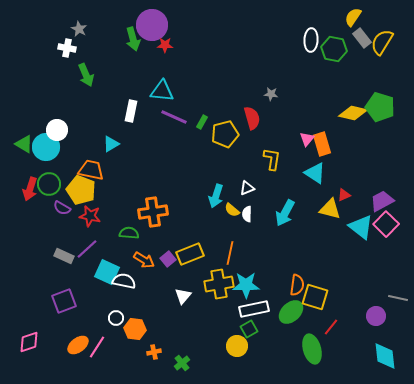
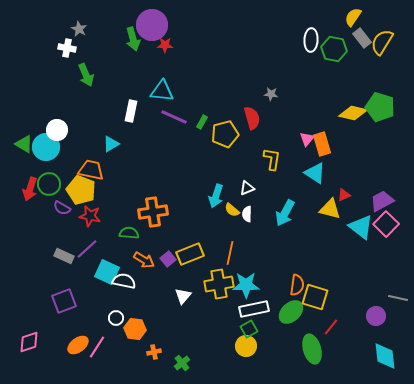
yellow circle at (237, 346): moved 9 px right
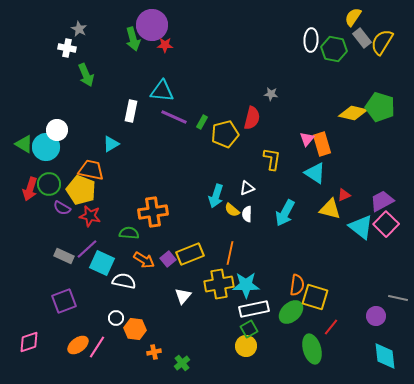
red semicircle at (252, 118): rotated 30 degrees clockwise
cyan square at (107, 272): moved 5 px left, 9 px up
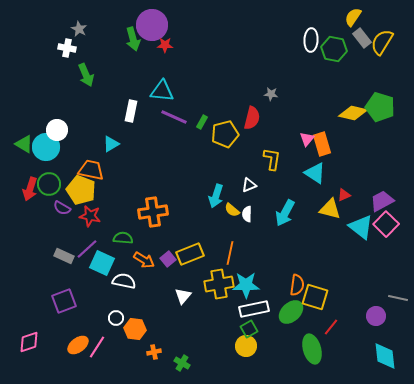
white triangle at (247, 188): moved 2 px right, 3 px up
green semicircle at (129, 233): moved 6 px left, 5 px down
green cross at (182, 363): rotated 21 degrees counterclockwise
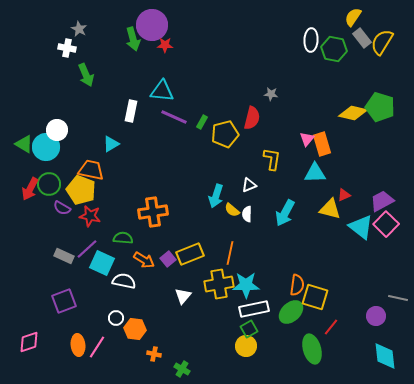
cyan triangle at (315, 173): rotated 35 degrees counterclockwise
red arrow at (30, 189): rotated 10 degrees clockwise
orange ellipse at (78, 345): rotated 60 degrees counterclockwise
orange cross at (154, 352): moved 2 px down; rotated 24 degrees clockwise
green cross at (182, 363): moved 6 px down
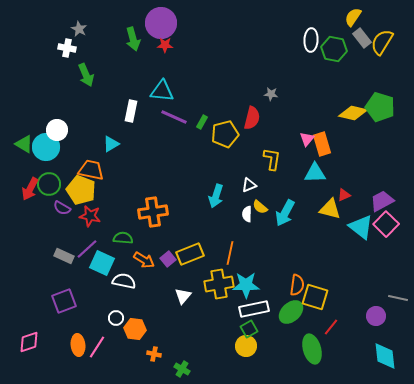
purple circle at (152, 25): moved 9 px right, 2 px up
yellow semicircle at (232, 210): moved 28 px right, 3 px up
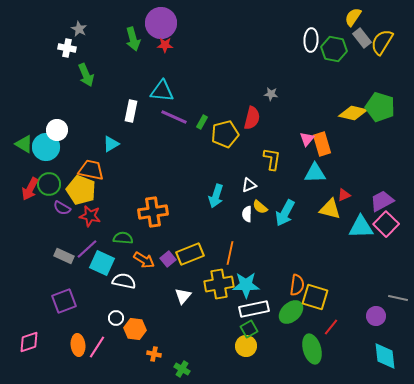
cyan triangle at (361, 227): rotated 40 degrees counterclockwise
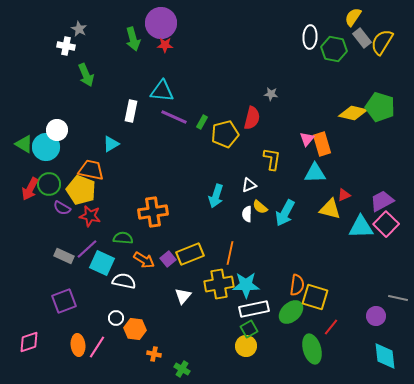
white ellipse at (311, 40): moved 1 px left, 3 px up
white cross at (67, 48): moved 1 px left, 2 px up
